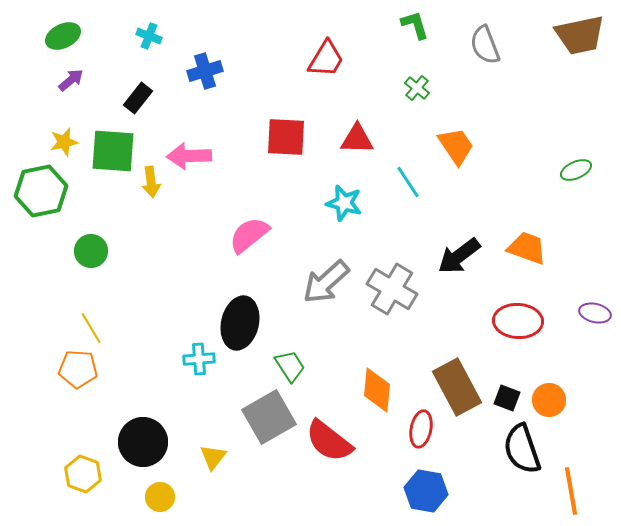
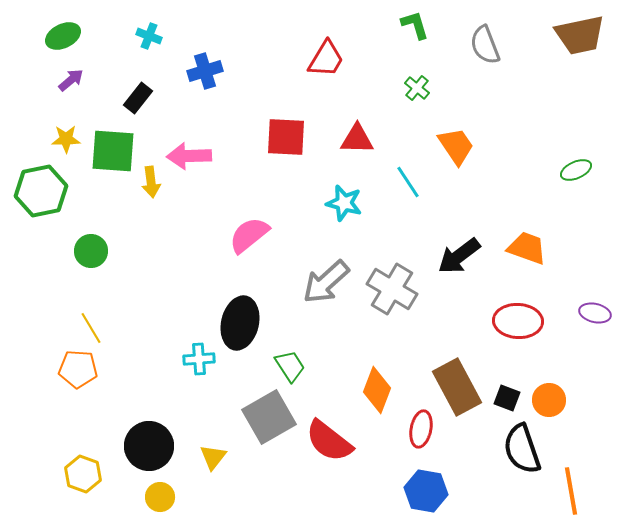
yellow star at (64, 142): moved 2 px right, 3 px up; rotated 12 degrees clockwise
orange diamond at (377, 390): rotated 15 degrees clockwise
black circle at (143, 442): moved 6 px right, 4 px down
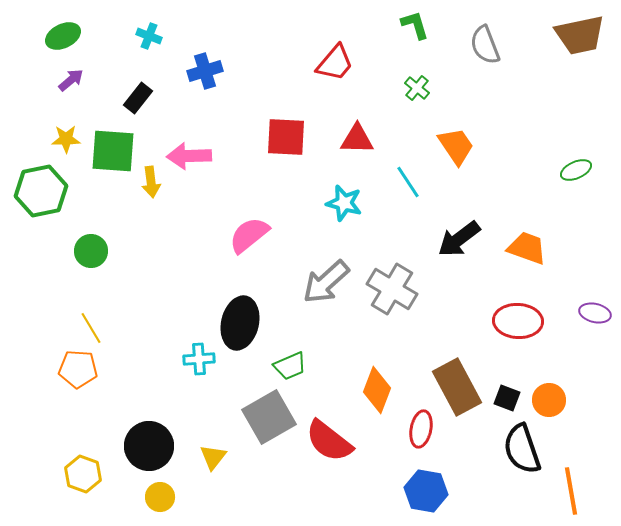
red trapezoid at (326, 59): moved 9 px right, 4 px down; rotated 9 degrees clockwise
black arrow at (459, 256): moved 17 px up
green trapezoid at (290, 366): rotated 100 degrees clockwise
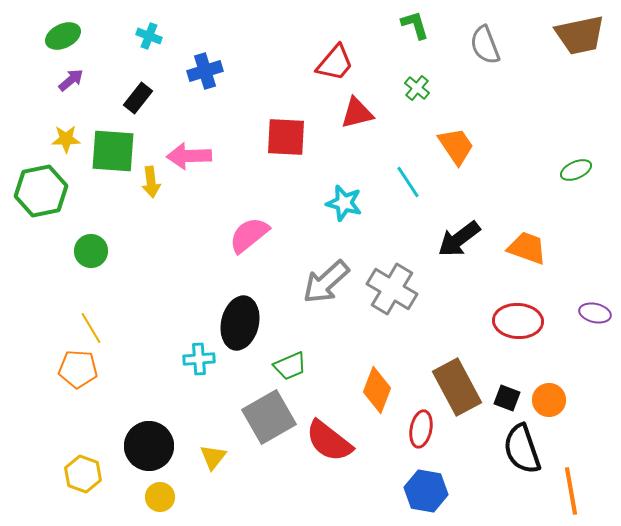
red triangle at (357, 139): moved 26 px up; rotated 15 degrees counterclockwise
